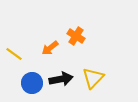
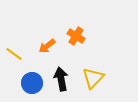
orange arrow: moved 3 px left, 2 px up
black arrow: rotated 90 degrees counterclockwise
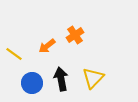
orange cross: moved 1 px left, 1 px up; rotated 24 degrees clockwise
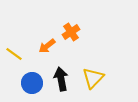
orange cross: moved 4 px left, 3 px up
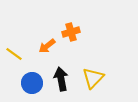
orange cross: rotated 18 degrees clockwise
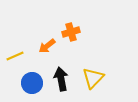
yellow line: moved 1 px right, 2 px down; rotated 60 degrees counterclockwise
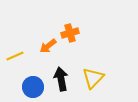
orange cross: moved 1 px left, 1 px down
orange arrow: moved 1 px right
blue circle: moved 1 px right, 4 px down
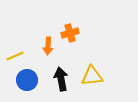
orange arrow: rotated 48 degrees counterclockwise
yellow triangle: moved 1 px left, 2 px up; rotated 40 degrees clockwise
blue circle: moved 6 px left, 7 px up
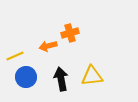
orange arrow: rotated 72 degrees clockwise
blue circle: moved 1 px left, 3 px up
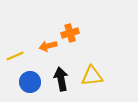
blue circle: moved 4 px right, 5 px down
